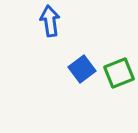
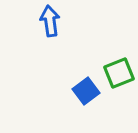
blue square: moved 4 px right, 22 px down
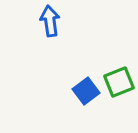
green square: moved 9 px down
